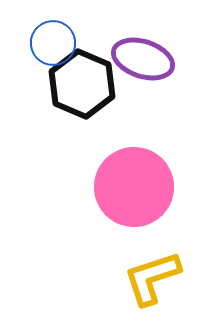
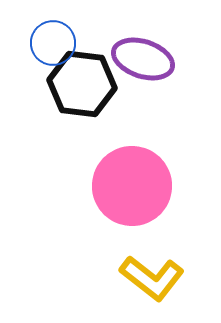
black hexagon: rotated 16 degrees counterclockwise
pink circle: moved 2 px left, 1 px up
yellow L-shape: rotated 124 degrees counterclockwise
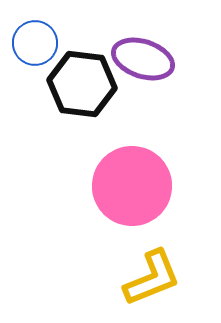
blue circle: moved 18 px left
yellow L-shape: rotated 60 degrees counterclockwise
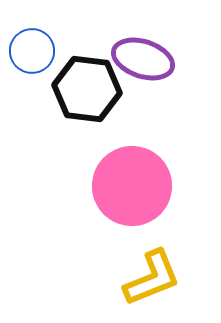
blue circle: moved 3 px left, 8 px down
black hexagon: moved 5 px right, 5 px down
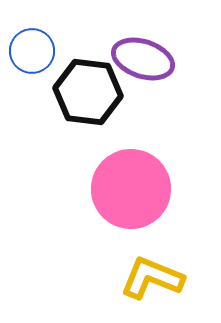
black hexagon: moved 1 px right, 3 px down
pink circle: moved 1 px left, 3 px down
yellow L-shape: rotated 136 degrees counterclockwise
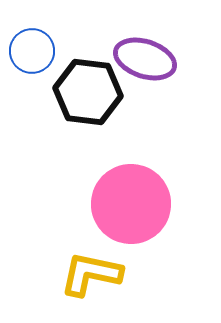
purple ellipse: moved 2 px right
pink circle: moved 15 px down
yellow L-shape: moved 61 px left, 4 px up; rotated 10 degrees counterclockwise
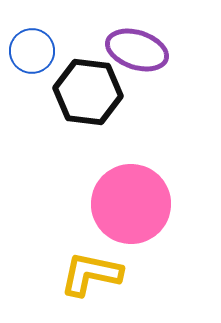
purple ellipse: moved 8 px left, 9 px up
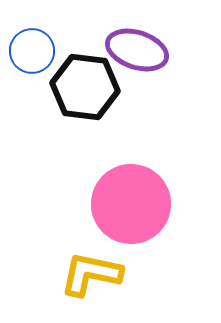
black hexagon: moved 3 px left, 5 px up
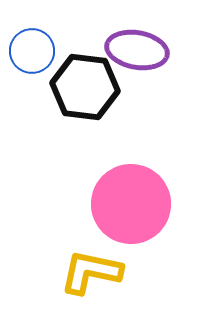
purple ellipse: rotated 8 degrees counterclockwise
yellow L-shape: moved 2 px up
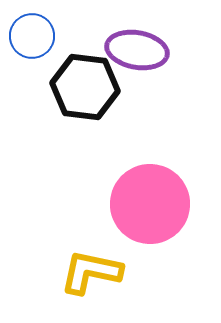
blue circle: moved 15 px up
pink circle: moved 19 px right
